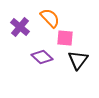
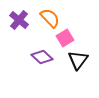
purple cross: moved 1 px left, 7 px up
pink square: rotated 36 degrees counterclockwise
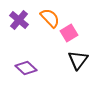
pink square: moved 4 px right, 5 px up
purple diamond: moved 16 px left, 11 px down
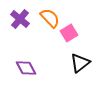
purple cross: moved 1 px right, 1 px up
black triangle: moved 2 px right, 3 px down; rotated 15 degrees clockwise
purple diamond: rotated 20 degrees clockwise
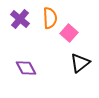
orange semicircle: rotated 40 degrees clockwise
pink square: rotated 18 degrees counterclockwise
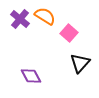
orange semicircle: moved 5 px left, 2 px up; rotated 55 degrees counterclockwise
black triangle: rotated 10 degrees counterclockwise
purple diamond: moved 5 px right, 8 px down
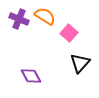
purple cross: moved 1 px left; rotated 18 degrees counterclockwise
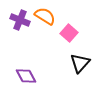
purple cross: moved 1 px right, 1 px down
purple diamond: moved 5 px left
